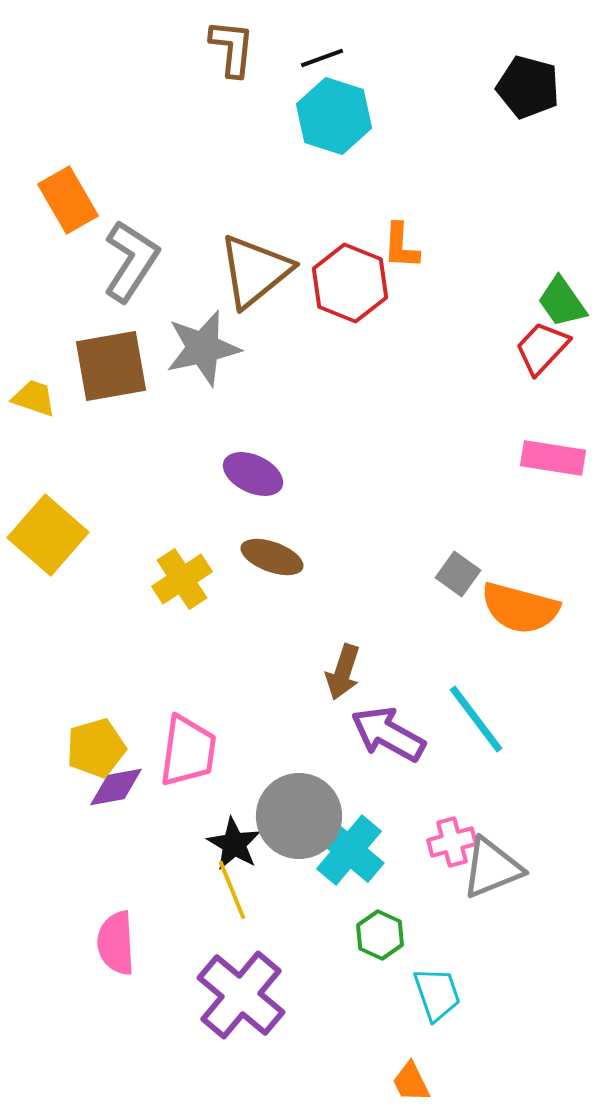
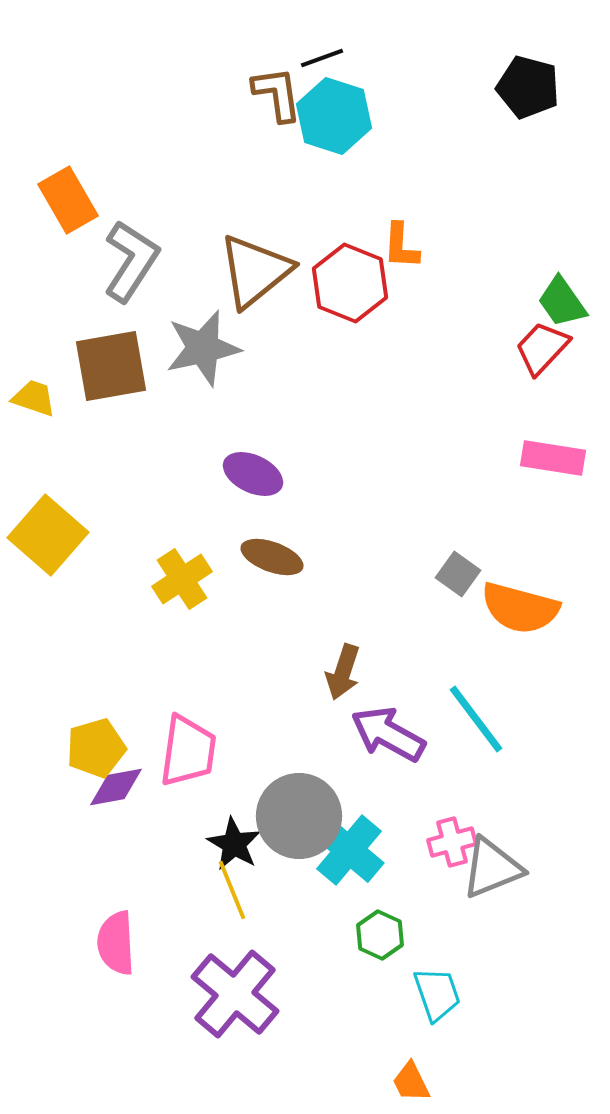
brown L-shape: moved 45 px right, 46 px down; rotated 14 degrees counterclockwise
purple cross: moved 6 px left, 1 px up
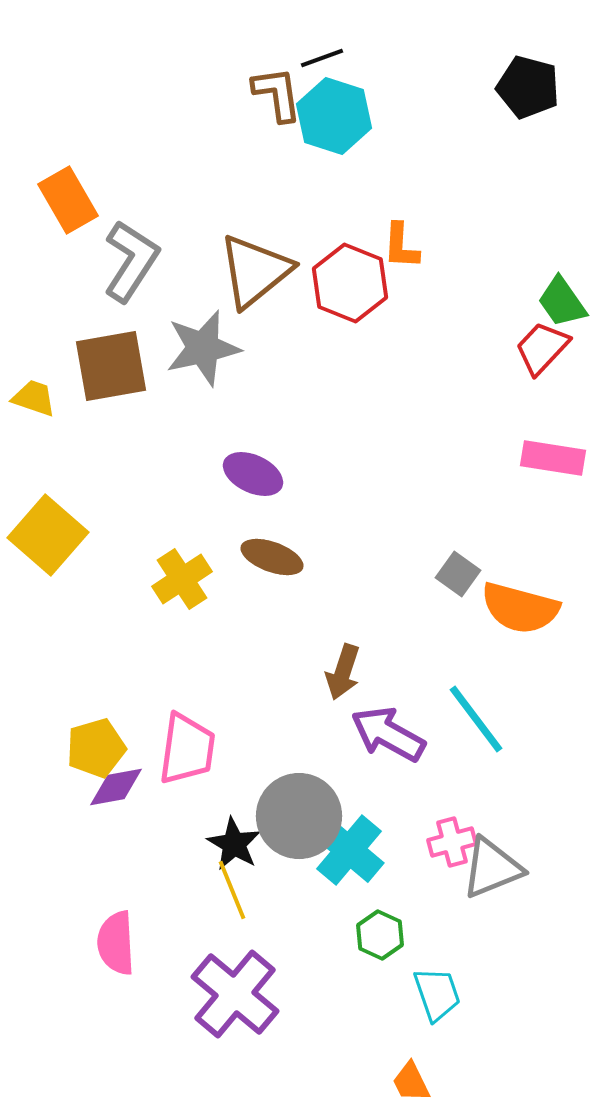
pink trapezoid: moved 1 px left, 2 px up
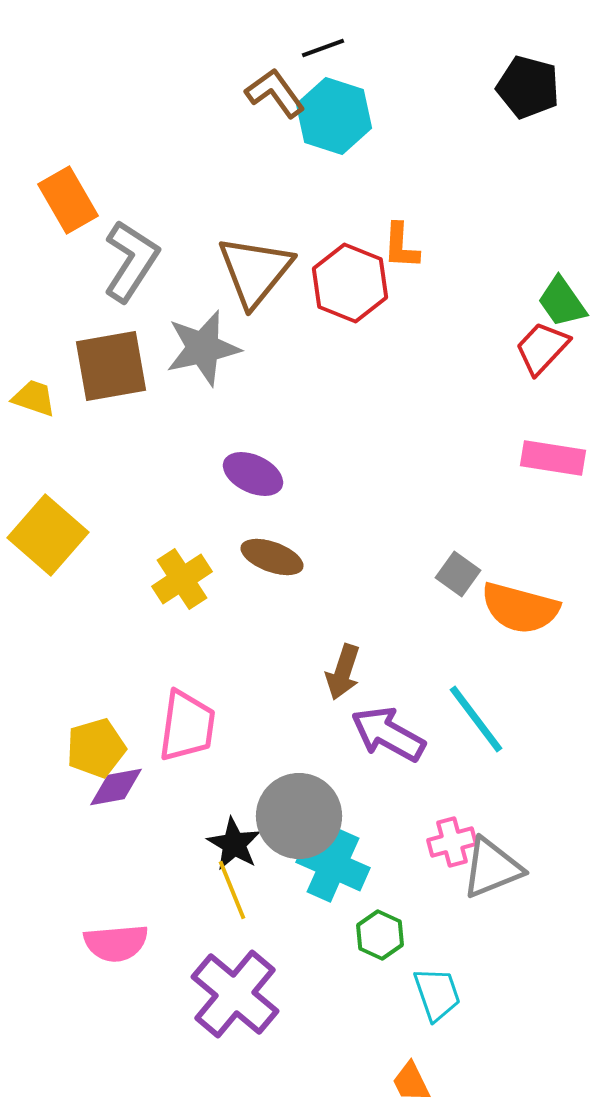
black line: moved 1 px right, 10 px up
brown L-shape: moved 2 px left, 1 px up; rotated 28 degrees counterclockwise
brown triangle: rotated 12 degrees counterclockwise
pink trapezoid: moved 23 px up
cyan cross: moved 16 px left, 15 px down; rotated 16 degrees counterclockwise
pink semicircle: rotated 92 degrees counterclockwise
